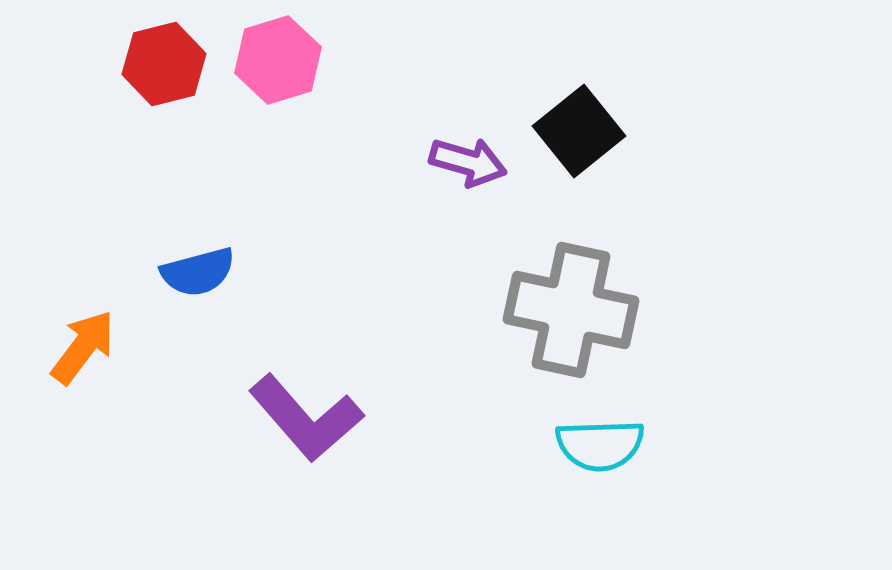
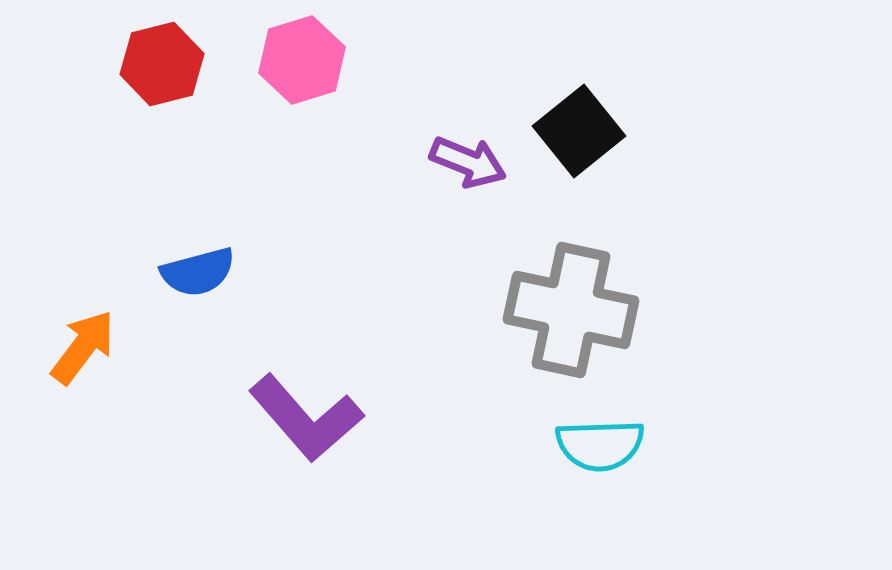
pink hexagon: moved 24 px right
red hexagon: moved 2 px left
purple arrow: rotated 6 degrees clockwise
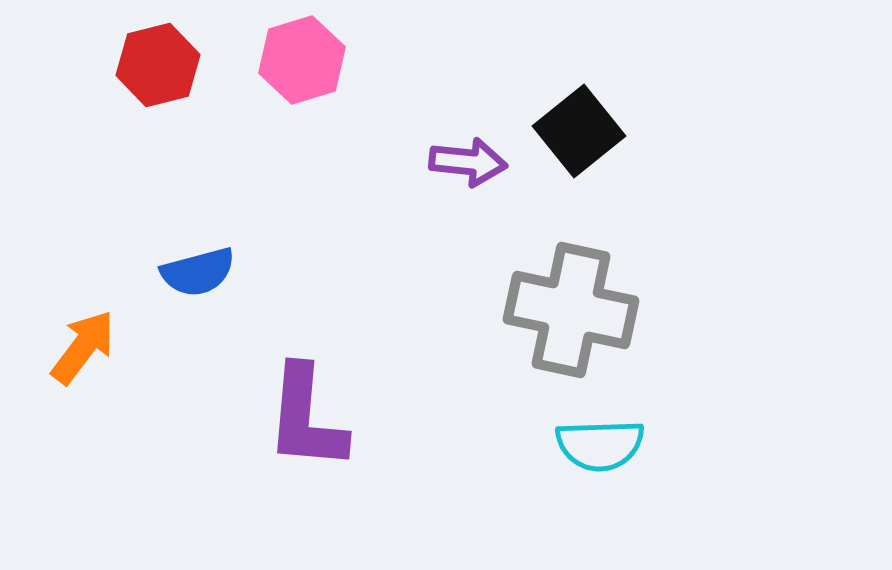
red hexagon: moved 4 px left, 1 px down
purple arrow: rotated 16 degrees counterclockwise
purple L-shape: rotated 46 degrees clockwise
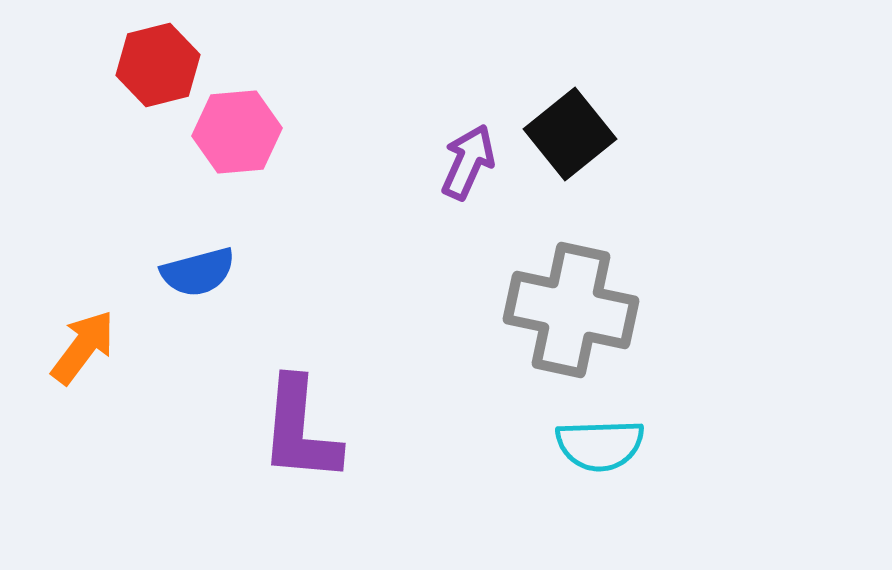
pink hexagon: moved 65 px left, 72 px down; rotated 12 degrees clockwise
black square: moved 9 px left, 3 px down
purple arrow: rotated 72 degrees counterclockwise
purple L-shape: moved 6 px left, 12 px down
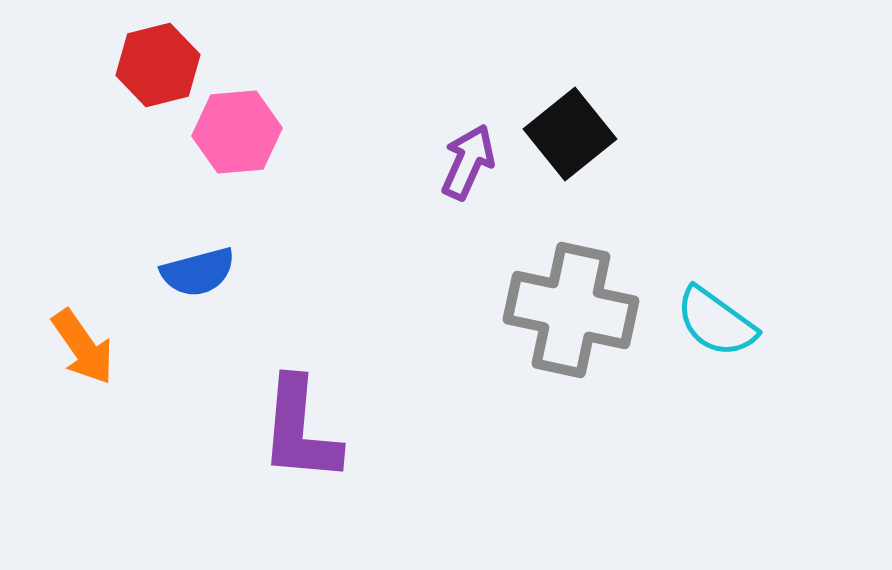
orange arrow: rotated 108 degrees clockwise
cyan semicircle: moved 116 px right, 123 px up; rotated 38 degrees clockwise
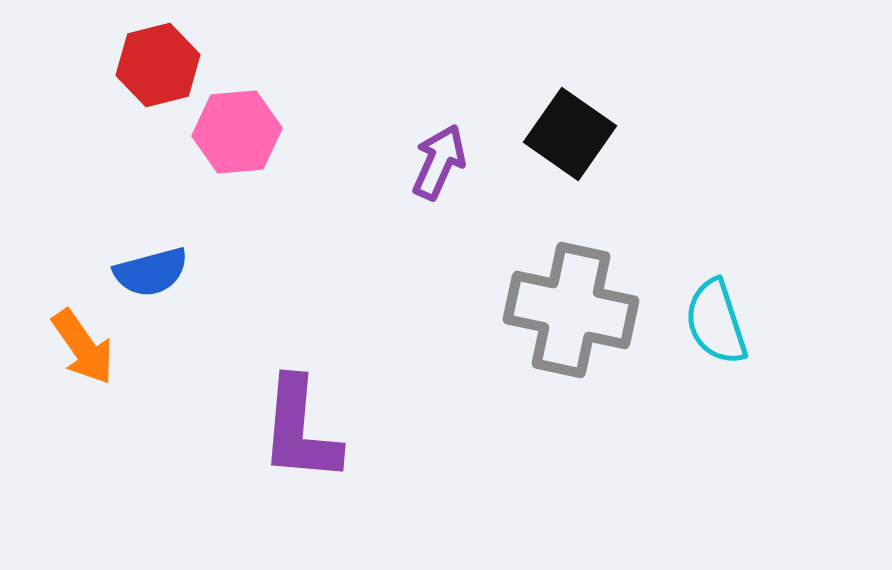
black square: rotated 16 degrees counterclockwise
purple arrow: moved 29 px left
blue semicircle: moved 47 px left
cyan semicircle: rotated 36 degrees clockwise
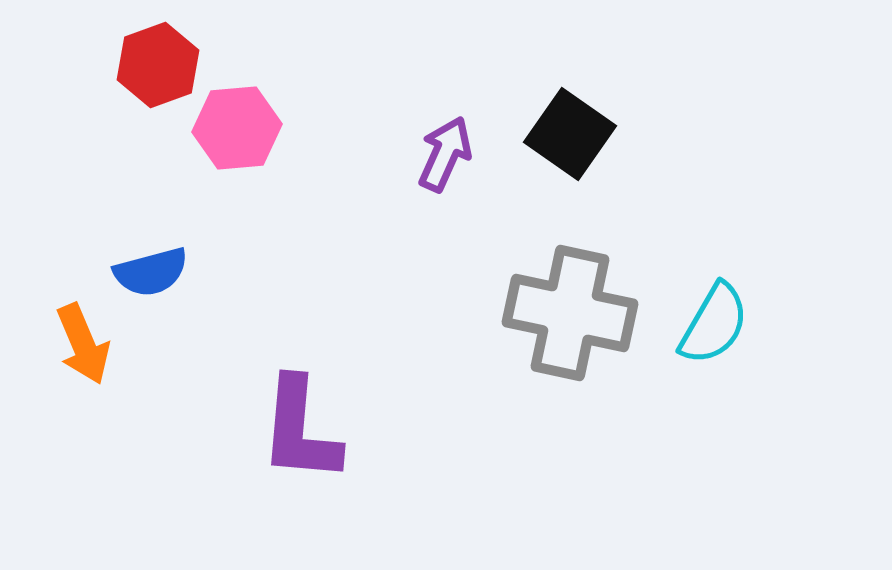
red hexagon: rotated 6 degrees counterclockwise
pink hexagon: moved 4 px up
purple arrow: moved 6 px right, 8 px up
gray cross: moved 1 px left, 3 px down
cyan semicircle: moved 2 px left, 2 px down; rotated 132 degrees counterclockwise
orange arrow: moved 3 px up; rotated 12 degrees clockwise
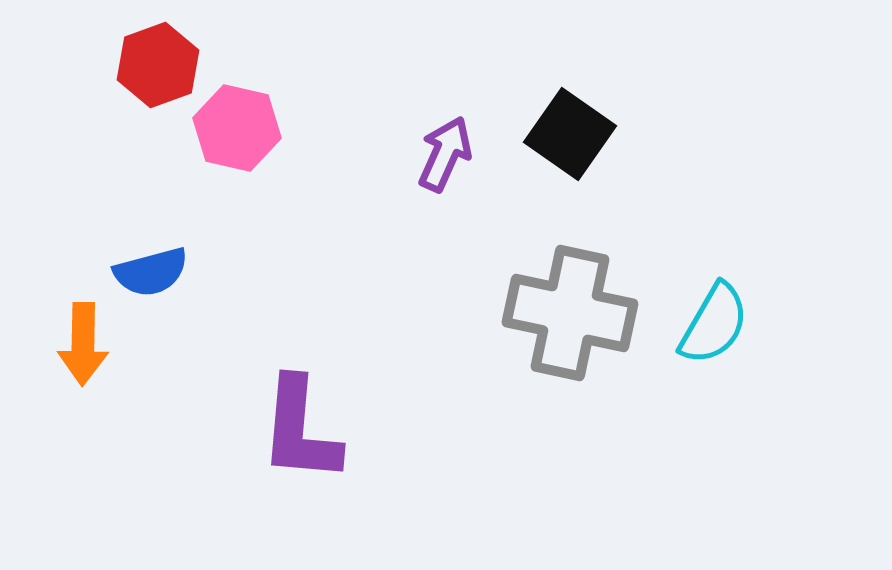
pink hexagon: rotated 18 degrees clockwise
orange arrow: rotated 24 degrees clockwise
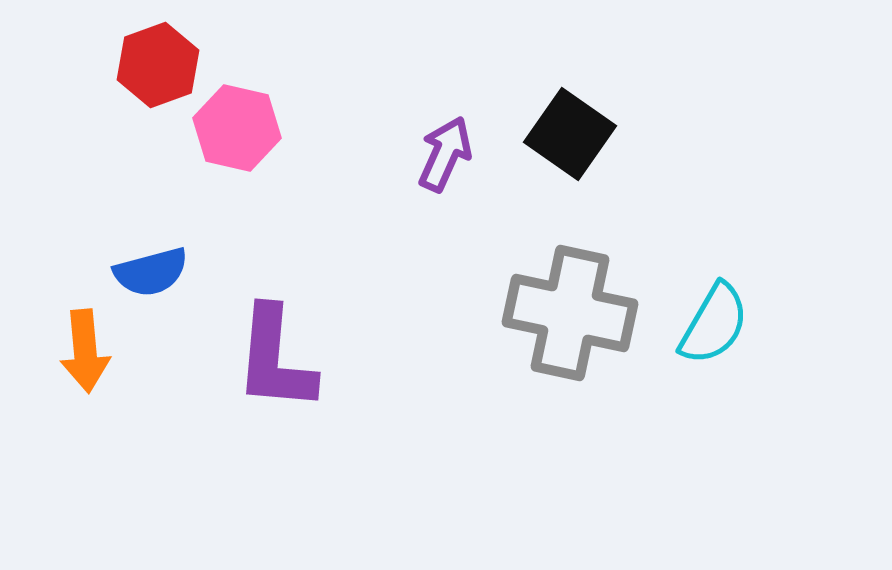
orange arrow: moved 2 px right, 7 px down; rotated 6 degrees counterclockwise
purple L-shape: moved 25 px left, 71 px up
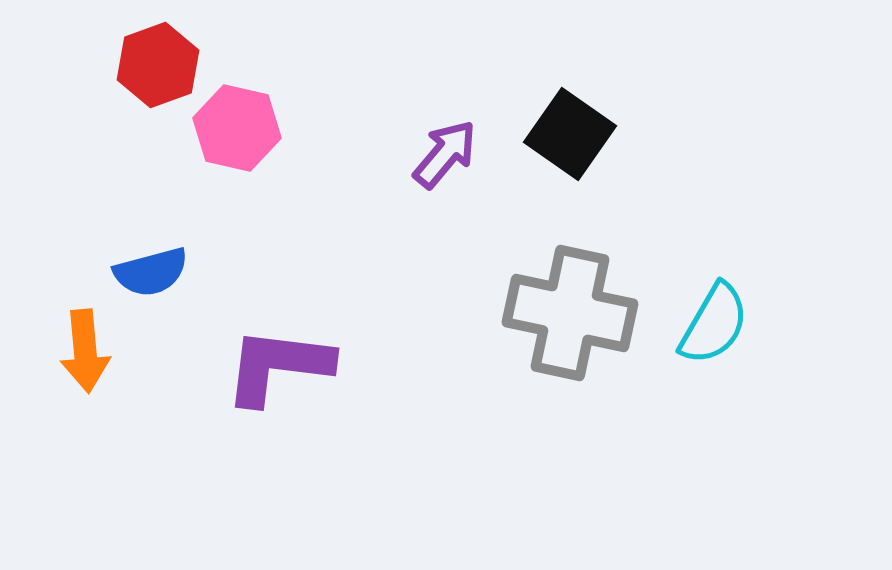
purple arrow: rotated 16 degrees clockwise
purple L-shape: moved 3 px right, 7 px down; rotated 92 degrees clockwise
